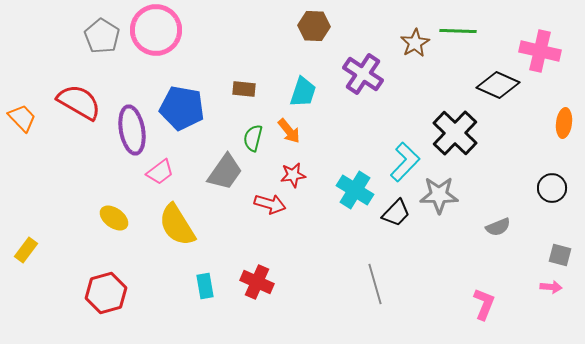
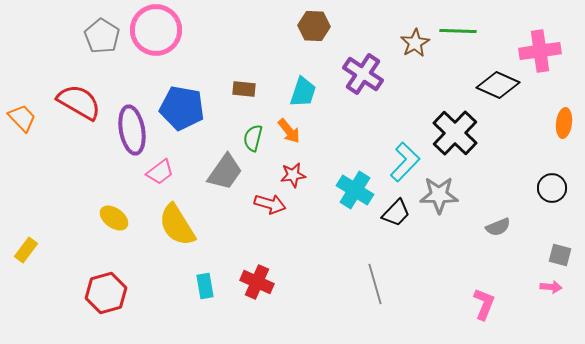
pink cross: rotated 21 degrees counterclockwise
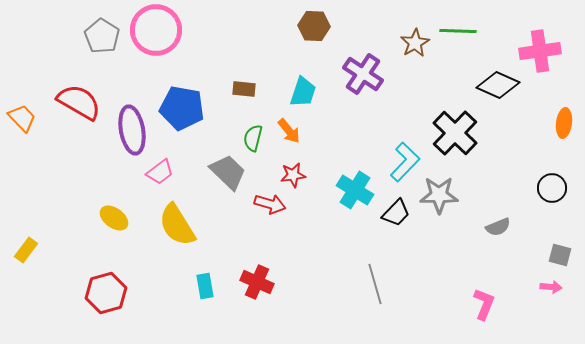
gray trapezoid: moved 3 px right; rotated 81 degrees counterclockwise
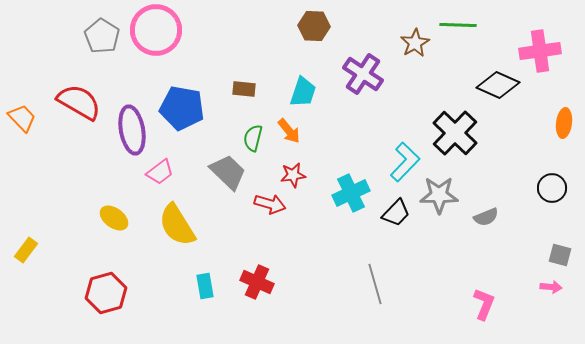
green line: moved 6 px up
cyan cross: moved 4 px left, 3 px down; rotated 33 degrees clockwise
gray semicircle: moved 12 px left, 10 px up
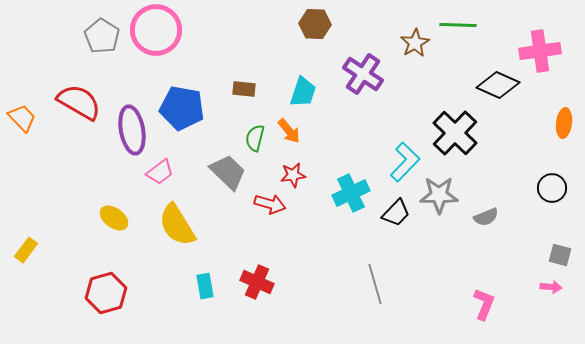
brown hexagon: moved 1 px right, 2 px up
green semicircle: moved 2 px right
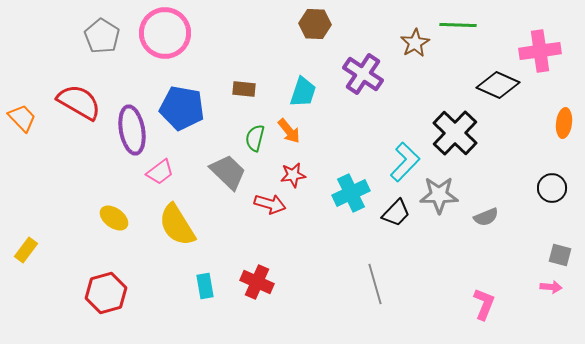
pink circle: moved 9 px right, 3 px down
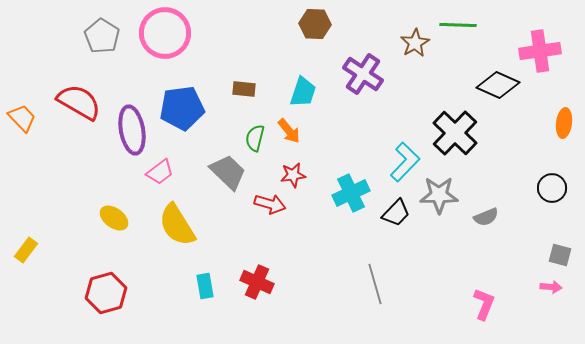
blue pentagon: rotated 18 degrees counterclockwise
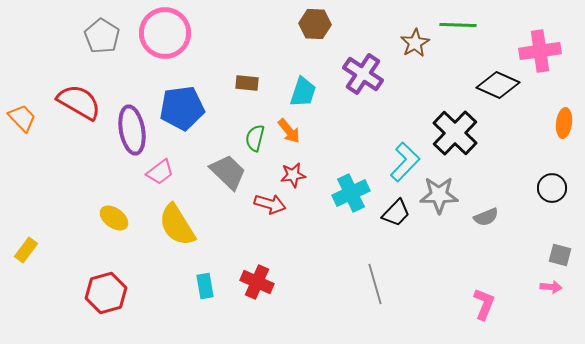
brown rectangle: moved 3 px right, 6 px up
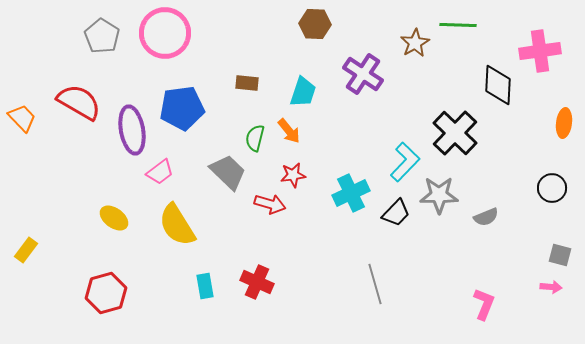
black diamond: rotated 69 degrees clockwise
